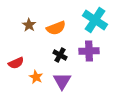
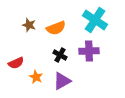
brown star: rotated 16 degrees counterclockwise
purple triangle: rotated 30 degrees clockwise
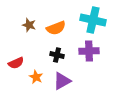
cyan cross: moved 2 px left; rotated 20 degrees counterclockwise
black cross: moved 3 px left; rotated 16 degrees counterclockwise
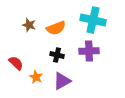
red semicircle: rotated 112 degrees counterclockwise
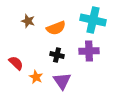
brown star: moved 1 px left, 4 px up
purple triangle: rotated 36 degrees counterclockwise
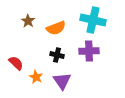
brown star: rotated 16 degrees clockwise
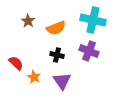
purple cross: rotated 24 degrees clockwise
orange star: moved 2 px left
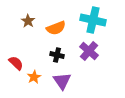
purple cross: rotated 18 degrees clockwise
orange star: rotated 16 degrees clockwise
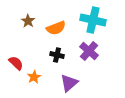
purple triangle: moved 7 px right, 2 px down; rotated 24 degrees clockwise
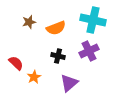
brown star: moved 1 px right, 1 px down; rotated 24 degrees clockwise
purple cross: rotated 24 degrees clockwise
black cross: moved 1 px right, 1 px down
